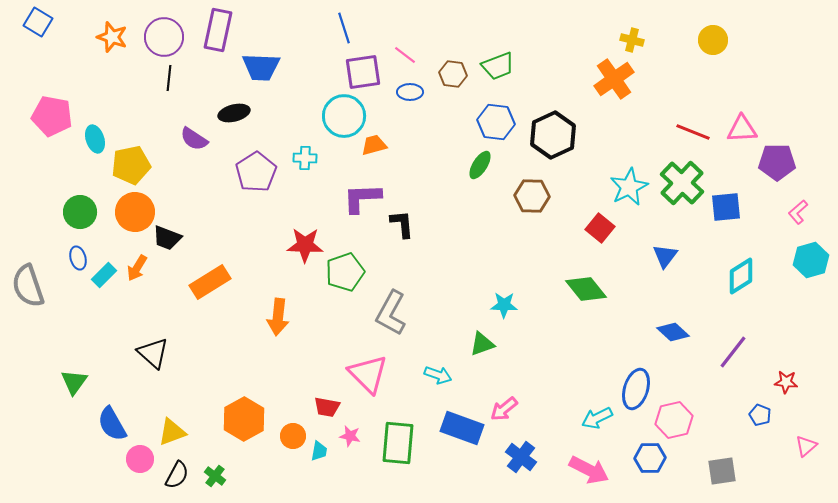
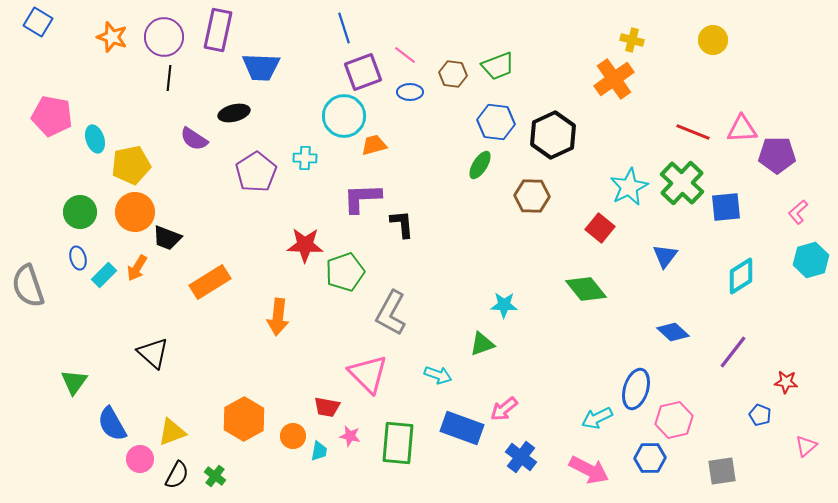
purple square at (363, 72): rotated 12 degrees counterclockwise
purple pentagon at (777, 162): moved 7 px up
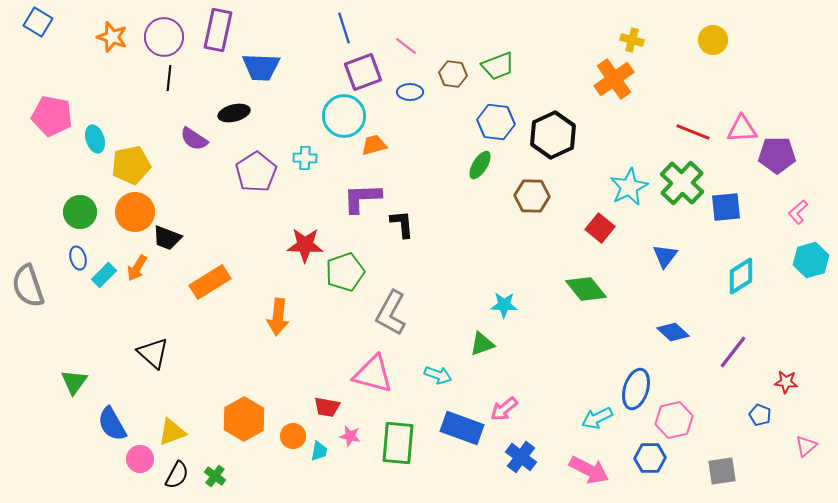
pink line at (405, 55): moved 1 px right, 9 px up
pink triangle at (368, 374): moved 5 px right; rotated 30 degrees counterclockwise
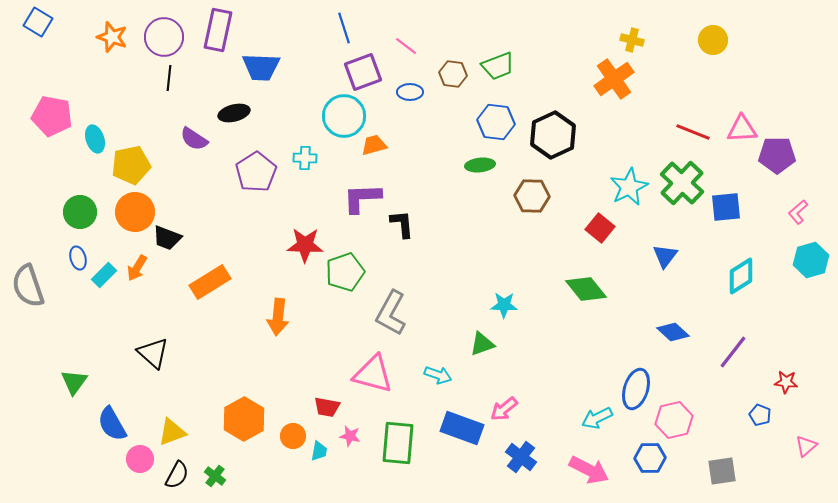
green ellipse at (480, 165): rotated 52 degrees clockwise
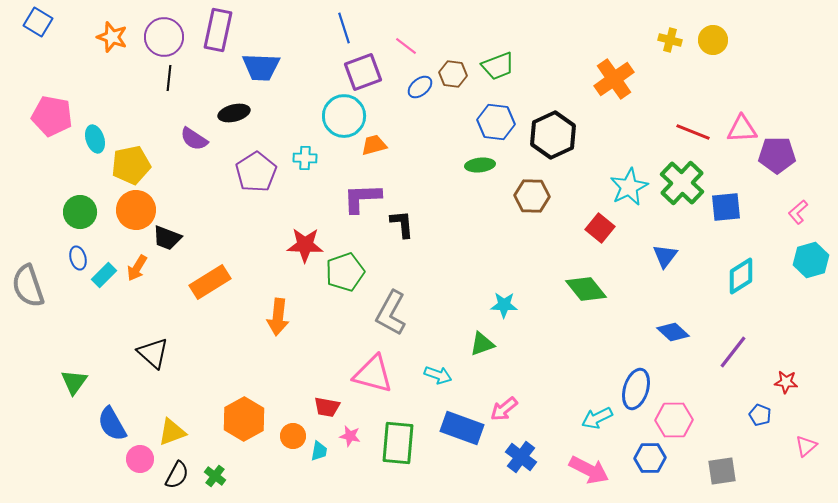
yellow cross at (632, 40): moved 38 px right
blue ellipse at (410, 92): moved 10 px right, 5 px up; rotated 40 degrees counterclockwise
orange circle at (135, 212): moved 1 px right, 2 px up
pink hexagon at (674, 420): rotated 12 degrees clockwise
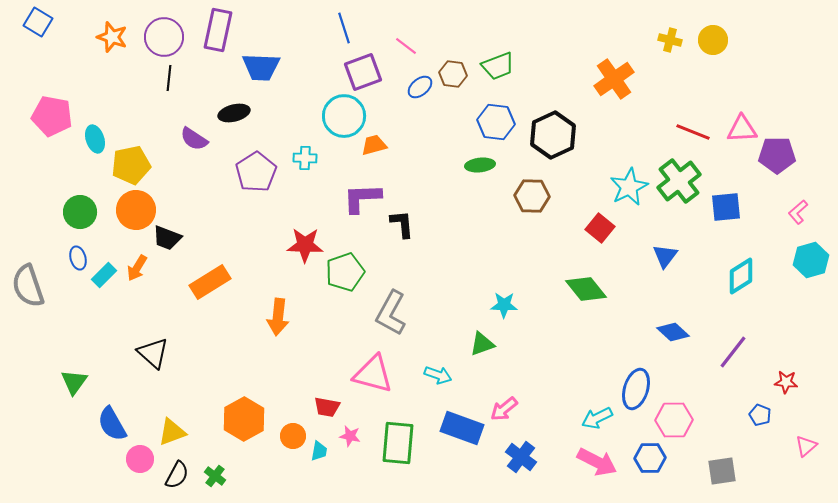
green cross at (682, 183): moved 3 px left, 2 px up; rotated 9 degrees clockwise
pink arrow at (589, 470): moved 8 px right, 8 px up
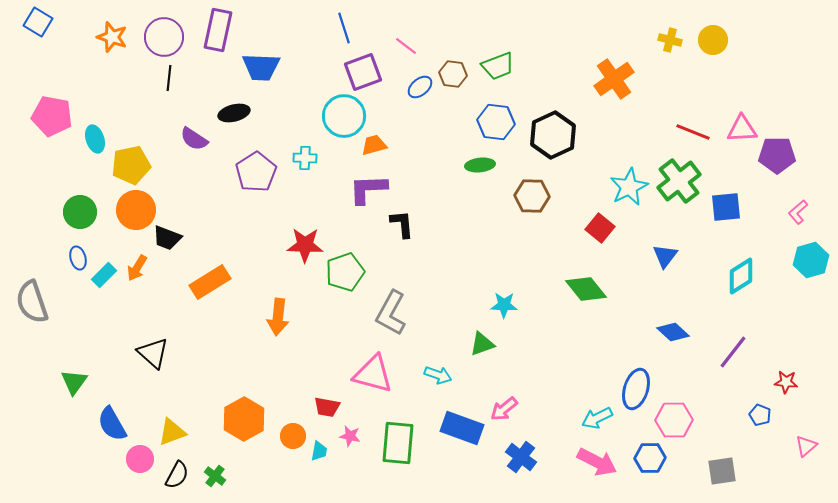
purple L-shape at (362, 198): moved 6 px right, 9 px up
gray semicircle at (28, 286): moved 4 px right, 16 px down
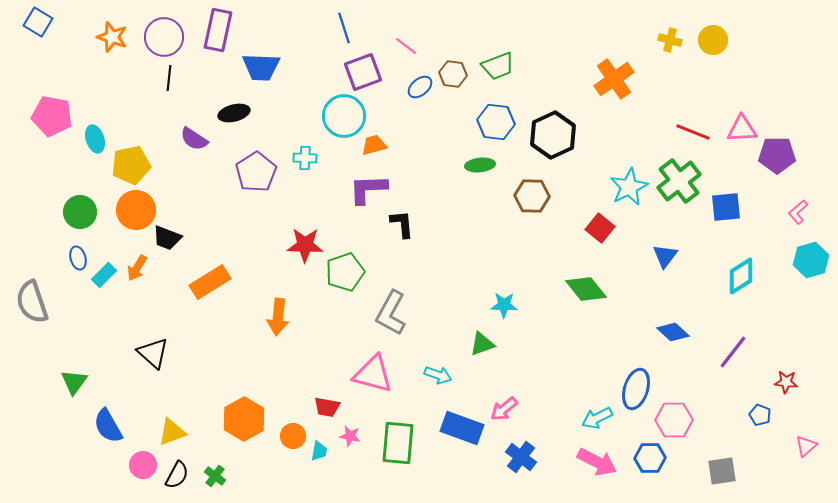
blue semicircle at (112, 424): moved 4 px left, 2 px down
pink circle at (140, 459): moved 3 px right, 6 px down
